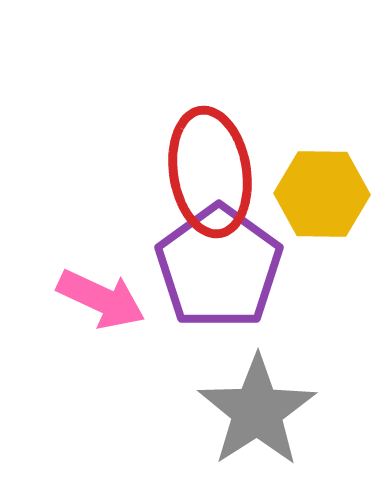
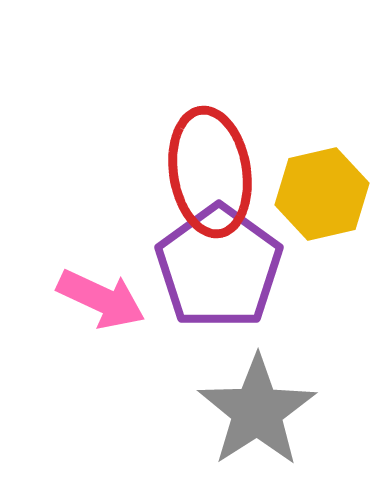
yellow hexagon: rotated 14 degrees counterclockwise
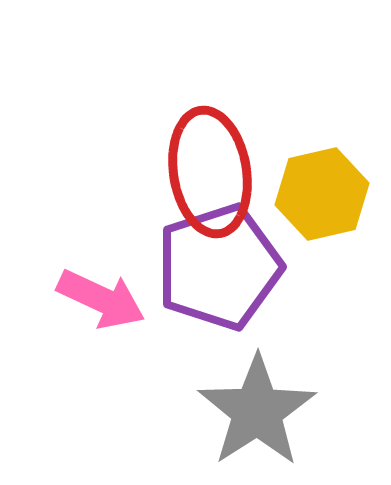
purple pentagon: rotated 18 degrees clockwise
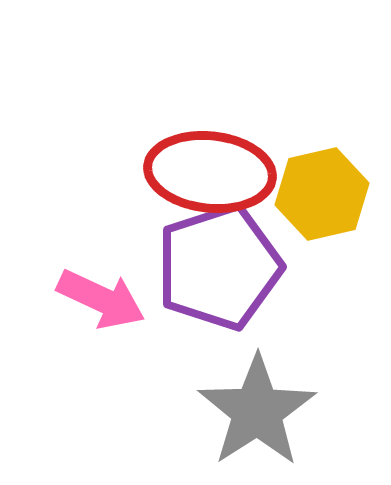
red ellipse: rotated 75 degrees counterclockwise
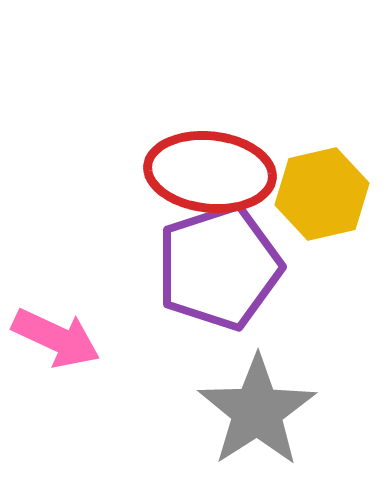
pink arrow: moved 45 px left, 39 px down
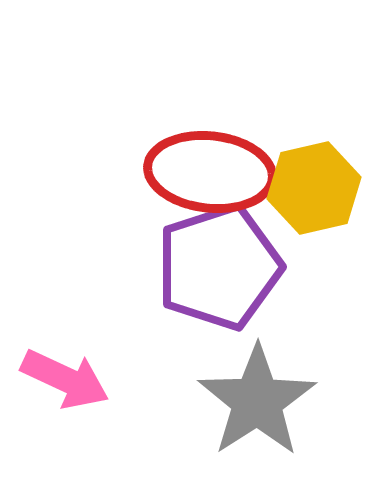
yellow hexagon: moved 8 px left, 6 px up
pink arrow: moved 9 px right, 41 px down
gray star: moved 10 px up
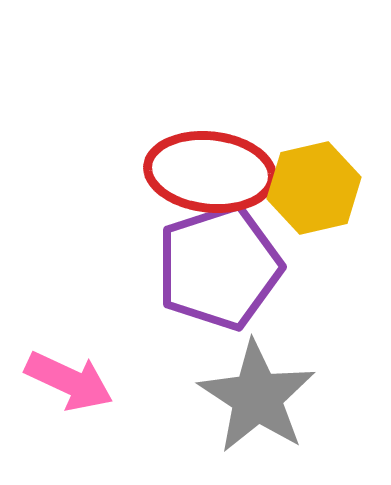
pink arrow: moved 4 px right, 2 px down
gray star: moved 4 px up; rotated 6 degrees counterclockwise
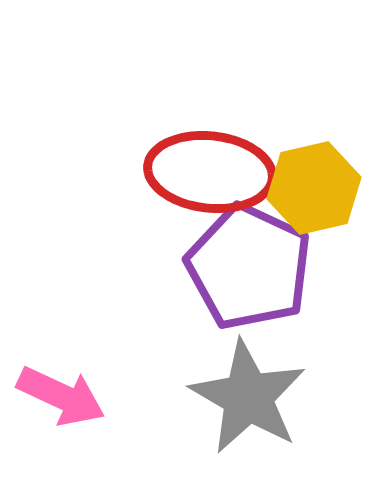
purple pentagon: moved 30 px right; rotated 29 degrees counterclockwise
pink arrow: moved 8 px left, 15 px down
gray star: moved 9 px left; rotated 3 degrees counterclockwise
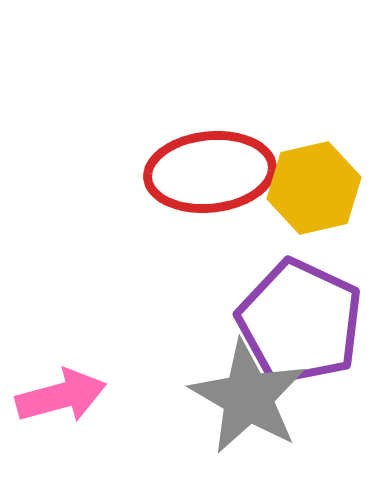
red ellipse: rotated 12 degrees counterclockwise
purple pentagon: moved 51 px right, 55 px down
pink arrow: rotated 40 degrees counterclockwise
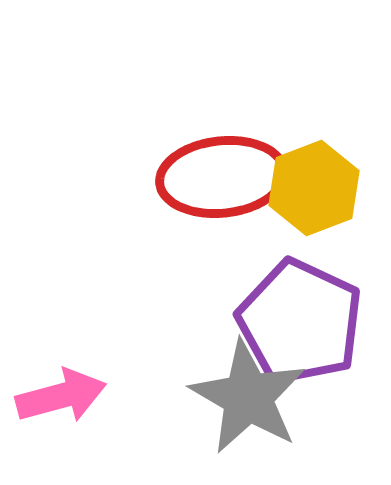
red ellipse: moved 12 px right, 5 px down
yellow hexagon: rotated 8 degrees counterclockwise
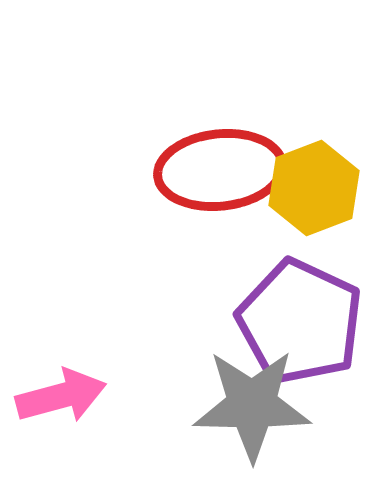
red ellipse: moved 2 px left, 7 px up
gray star: moved 4 px right, 8 px down; rotated 29 degrees counterclockwise
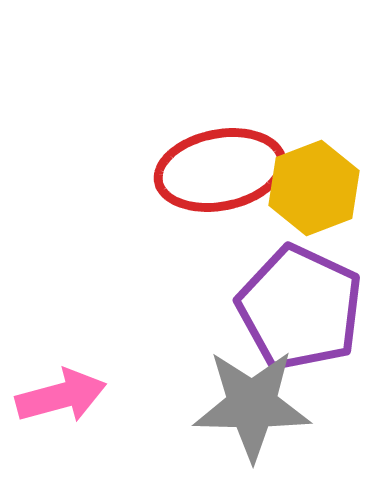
red ellipse: rotated 5 degrees counterclockwise
purple pentagon: moved 14 px up
